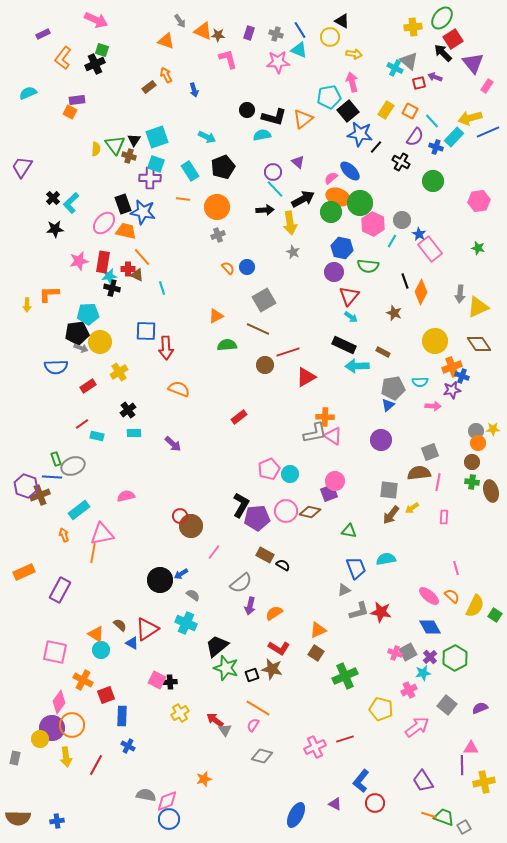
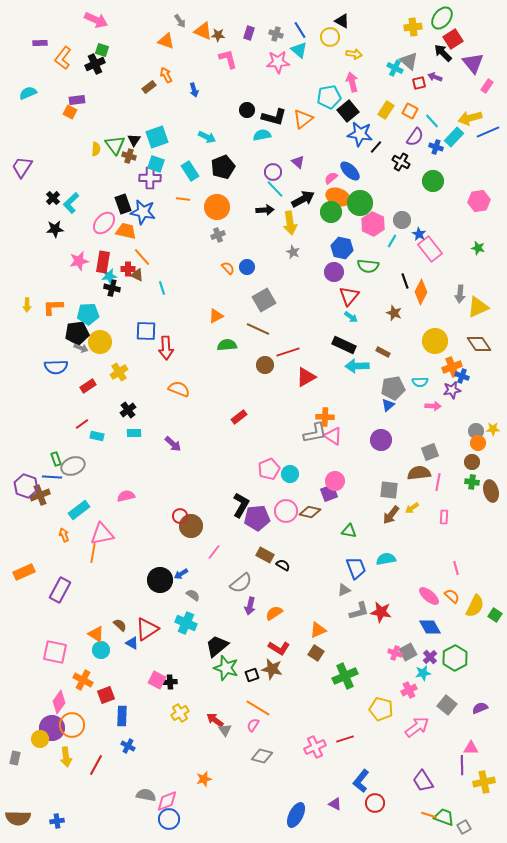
purple rectangle at (43, 34): moved 3 px left, 9 px down; rotated 24 degrees clockwise
cyan triangle at (299, 50): rotated 18 degrees clockwise
orange L-shape at (49, 294): moved 4 px right, 13 px down
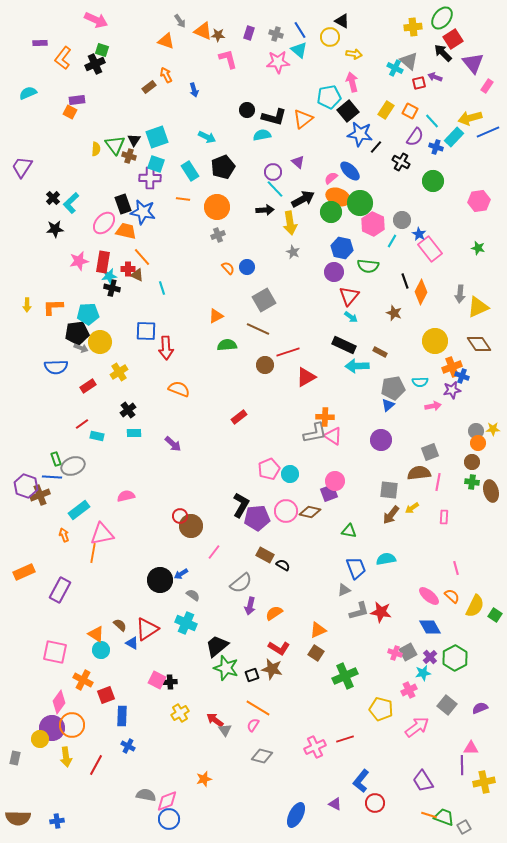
brown rectangle at (383, 352): moved 3 px left
pink arrow at (433, 406): rotated 14 degrees counterclockwise
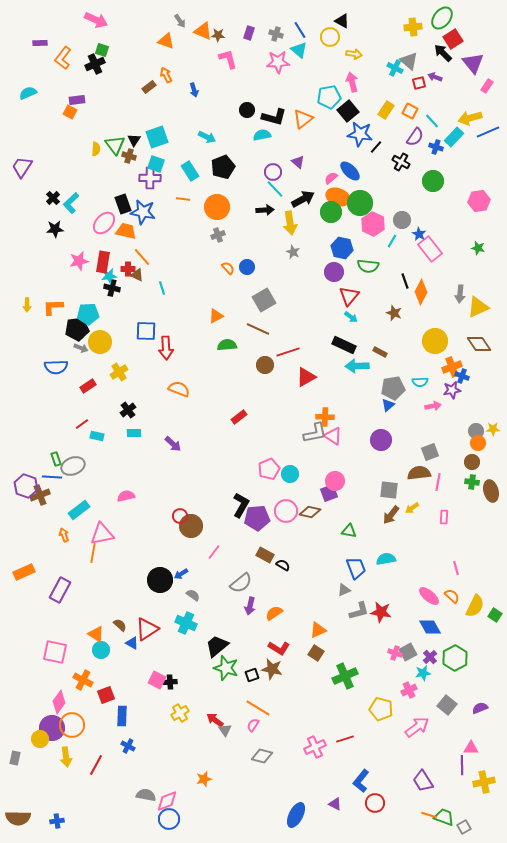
black pentagon at (77, 333): moved 4 px up
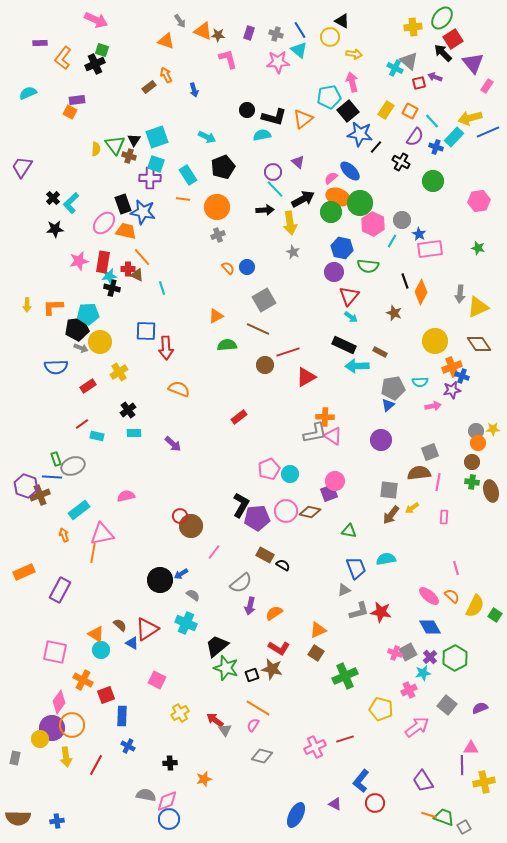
cyan rectangle at (190, 171): moved 2 px left, 4 px down
pink rectangle at (430, 249): rotated 60 degrees counterclockwise
black cross at (170, 682): moved 81 px down
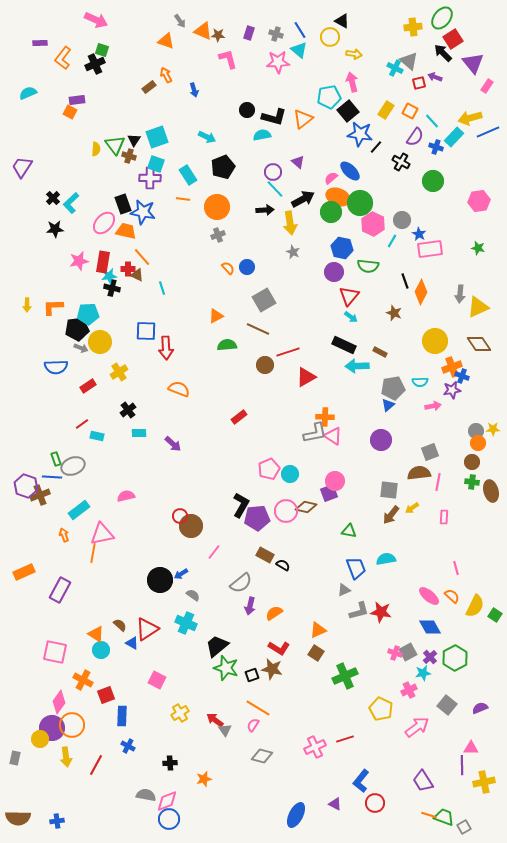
cyan rectangle at (134, 433): moved 5 px right
brown diamond at (310, 512): moved 4 px left, 5 px up
yellow pentagon at (381, 709): rotated 10 degrees clockwise
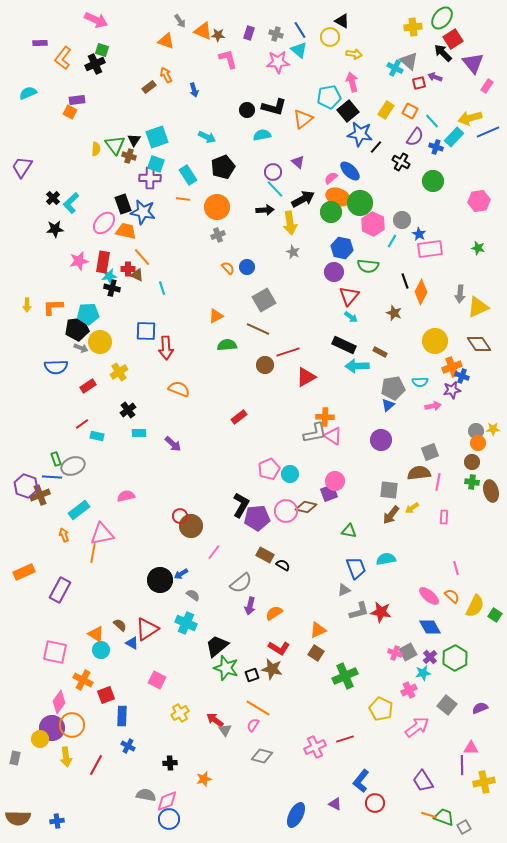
black L-shape at (274, 117): moved 10 px up
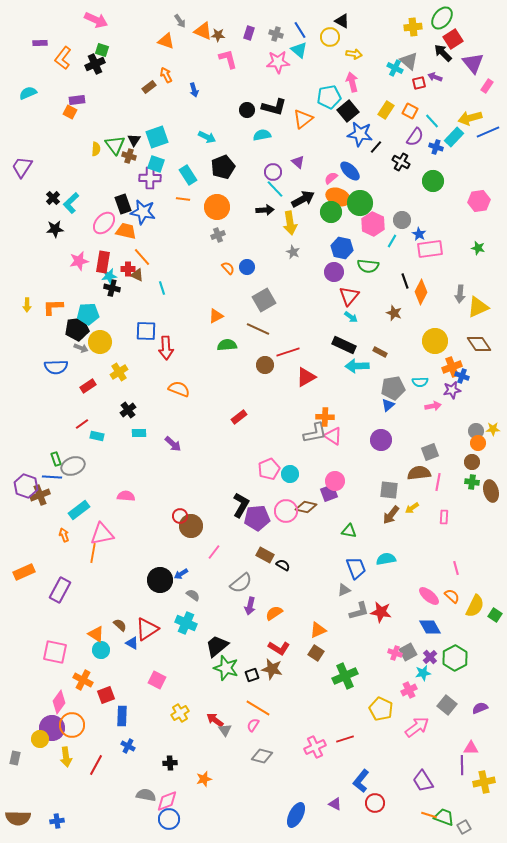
pink semicircle at (126, 496): rotated 18 degrees clockwise
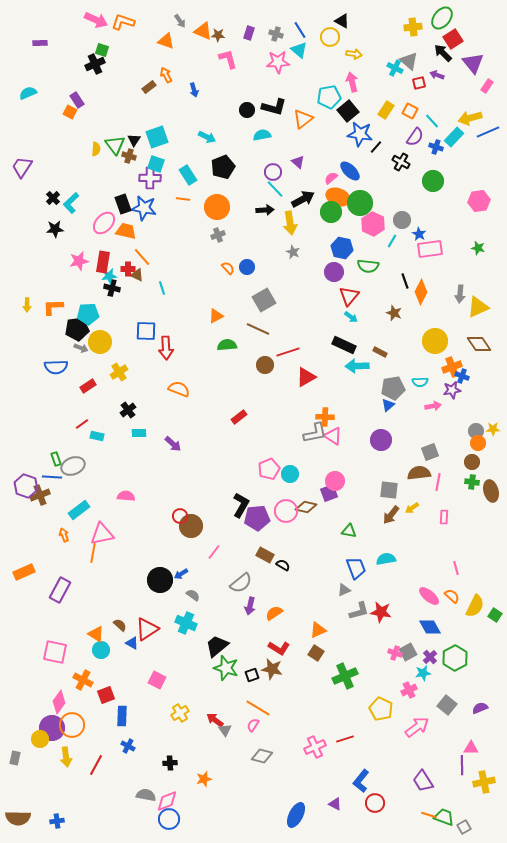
orange L-shape at (63, 58): moved 60 px right, 36 px up; rotated 70 degrees clockwise
purple arrow at (435, 77): moved 2 px right, 2 px up
purple rectangle at (77, 100): rotated 63 degrees clockwise
blue star at (143, 212): moved 1 px right, 4 px up
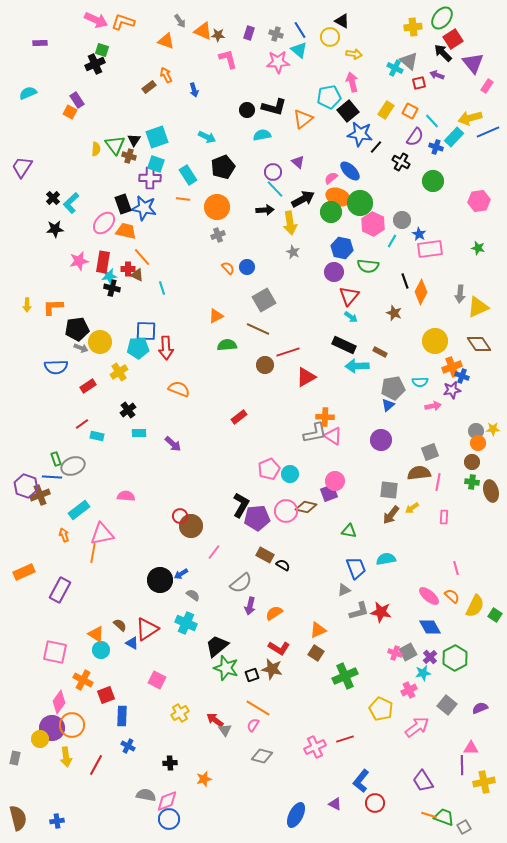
cyan pentagon at (88, 314): moved 50 px right, 34 px down
brown semicircle at (18, 818): rotated 105 degrees counterclockwise
